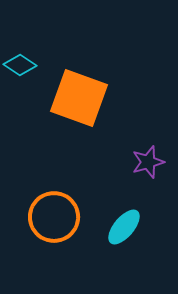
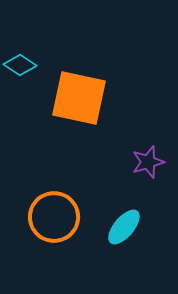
orange square: rotated 8 degrees counterclockwise
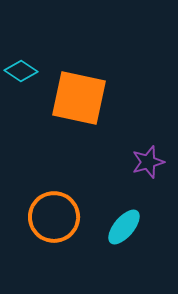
cyan diamond: moved 1 px right, 6 px down
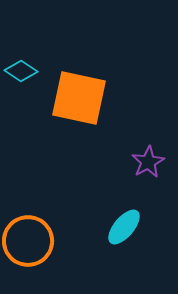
purple star: rotated 12 degrees counterclockwise
orange circle: moved 26 px left, 24 px down
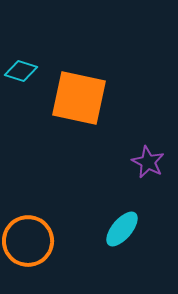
cyan diamond: rotated 16 degrees counterclockwise
purple star: rotated 16 degrees counterclockwise
cyan ellipse: moved 2 px left, 2 px down
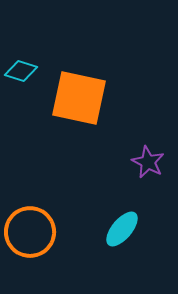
orange circle: moved 2 px right, 9 px up
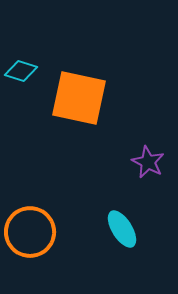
cyan ellipse: rotated 72 degrees counterclockwise
